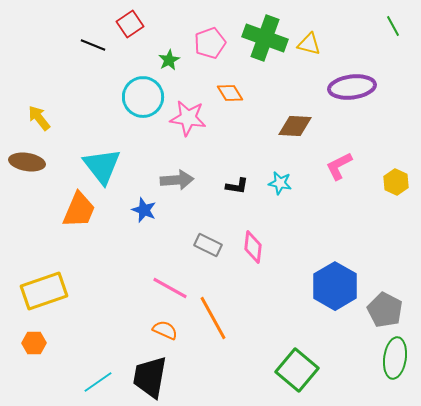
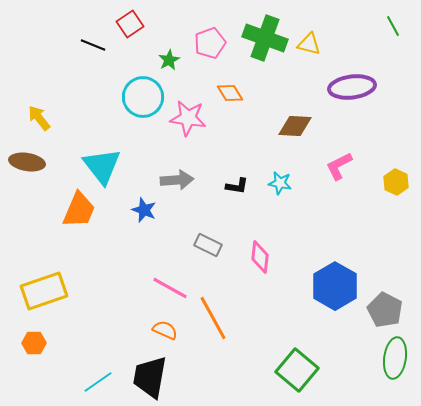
pink diamond: moved 7 px right, 10 px down
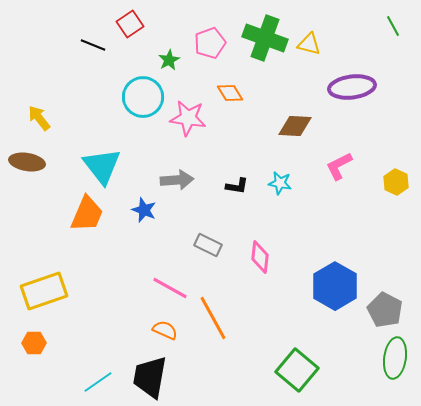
orange trapezoid: moved 8 px right, 4 px down
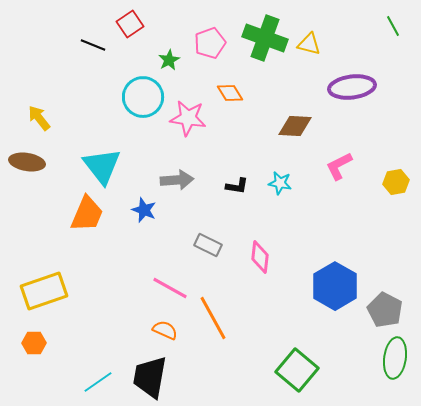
yellow hexagon: rotated 25 degrees clockwise
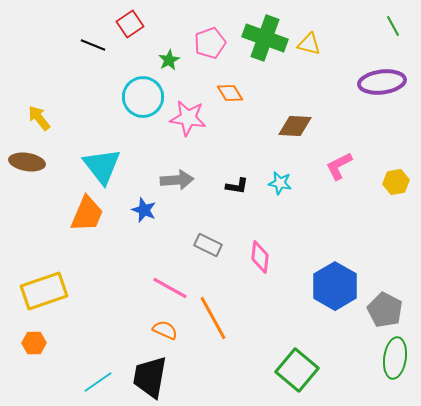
purple ellipse: moved 30 px right, 5 px up
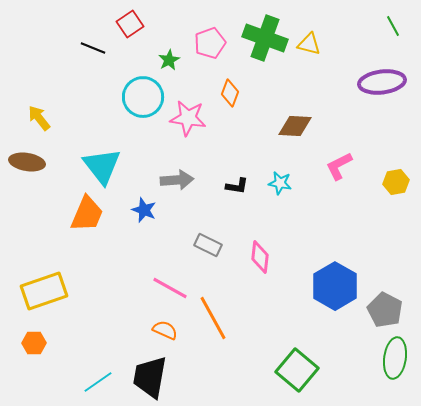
black line: moved 3 px down
orange diamond: rotated 52 degrees clockwise
